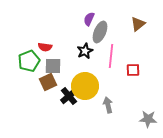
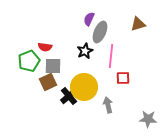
brown triangle: rotated 21 degrees clockwise
red square: moved 10 px left, 8 px down
yellow circle: moved 1 px left, 1 px down
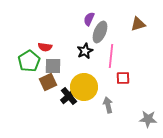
green pentagon: rotated 10 degrees counterclockwise
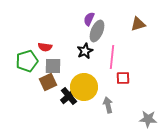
gray ellipse: moved 3 px left, 1 px up
pink line: moved 1 px right, 1 px down
green pentagon: moved 2 px left; rotated 15 degrees clockwise
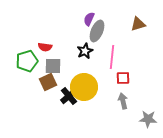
gray arrow: moved 15 px right, 4 px up
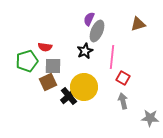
red square: rotated 32 degrees clockwise
gray star: moved 2 px right, 1 px up
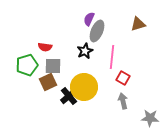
green pentagon: moved 4 px down
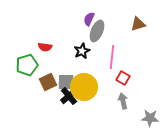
black star: moved 3 px left
gray square: moved 13 px right, 16 px down
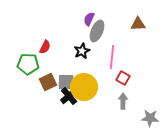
brown triangle: rotated 14 degrees clockwise
red semicircle: rotated 72 degrees counterclockwise
green pentagon: moved 1 px right, 1 px up; rotated 20 degrees clockwise
gray arrow: rotated 14 degrees clockwise
